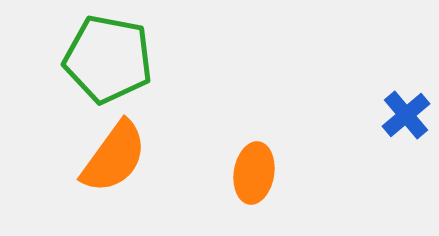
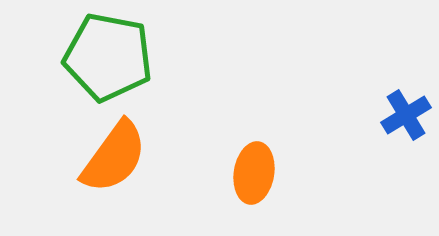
green pentagon: moved 2 px up
blue cross: rotated 9 degrees clockwise
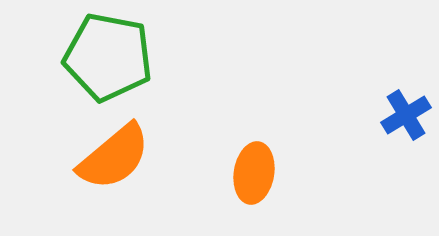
orange semicircle: rotated 14 degrees clockwise
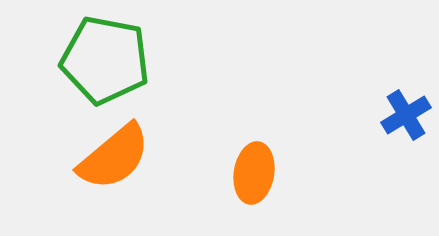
green pentagon: moved 3 px left, 3 px down
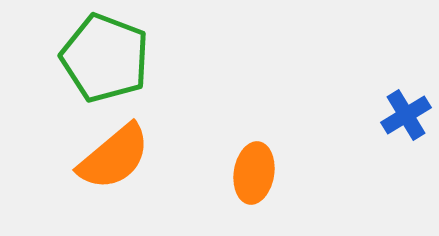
green pentagon: moved 2 px up; rotated 10 degrees clockwise
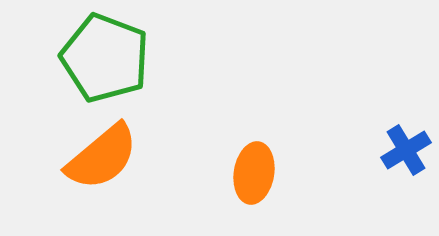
blue cross: moved 35 px down
orange semicircle: moved 12 px left
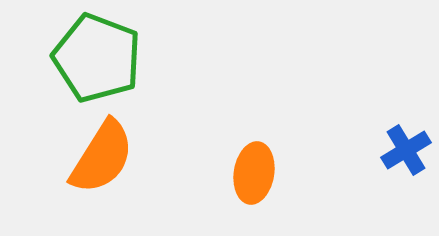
green pentagon: moved 8 px left
orange semicircle: rotated 18 degrees counterclockwise
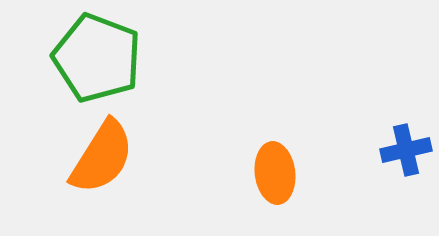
blue cross: rotated 18 degrees clockwise
orange ellipse: moved 21 px right; rotated 16 degrees counterclockwise
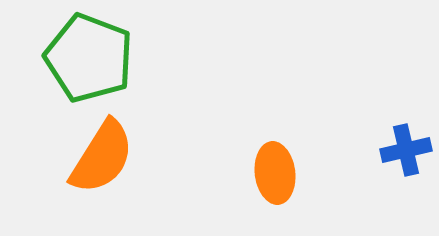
green pentagon: moved 8 px left
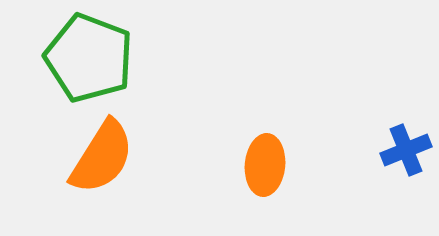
blue cross: rotated 9 degrees counterclockwise
orange ellipse: moved 10 px left, 8 px up; rotated 12 degrees clockwise
